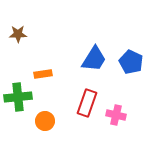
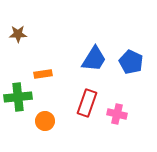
pink cross: moved 1 px right, 1 px up
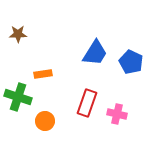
blue trapezoid: moved 1 px right, 6 px up
green cross: rotated 24 degrees clockwise
